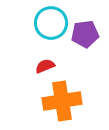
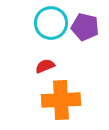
purple pentagon: moved 7 px up; rotated 20 degrees clockwise
orange cross: moved 1 px left, 1 px up; rotated 6 degrees clockwise
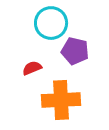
purple pentagon: moved 10 px left, 24 px down
red semicircle: moved 13 px left, 2 px down
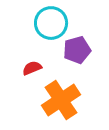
purple pentagon: moved 2 px right, 1 px up; rotated 28 degrees counterclockwise
orange cross: rotated 30 degrees counterclockwise
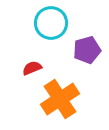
purple pentagon: moved 10 px right
orange cross: moved 1 px left, 1 px up
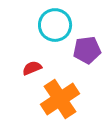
cyan circle: moved 4 px right, 2 px down
purple pentagon: rotated 8 degrees clockwise
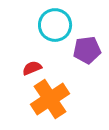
orange cross: moved 10 px left
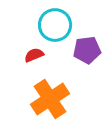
red semicircle: moved 2 px right, 13 px up
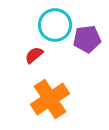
purple pentagon: moved 11 px up
red semicircle: rotated 18 degrees counterclockwise
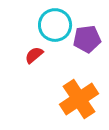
orange cross: moved 29 px right
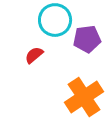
cyan circle: moved 5 px up
orange cross: moved 5 px right, 2 px up
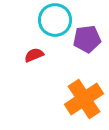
red semicircle: rotated 18 degrees clockwise
orange cross: moved 2 px down
